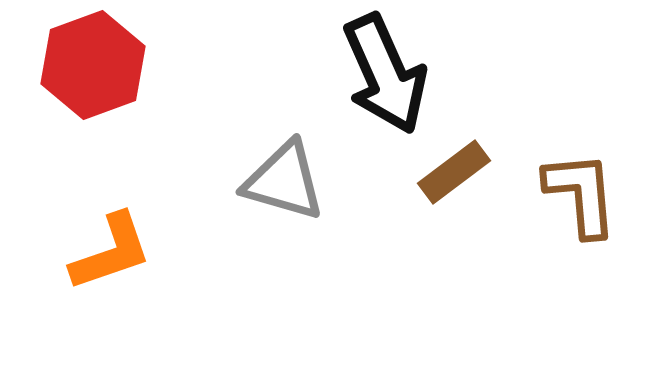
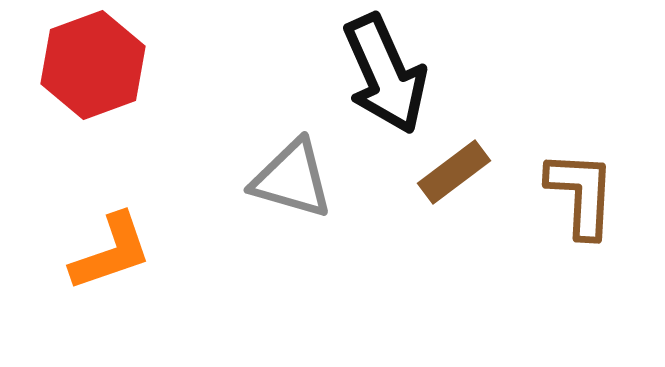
gray triangle: moved 8 px right, 2 px up
brown L-shape: rotated 8 degrees clockwise
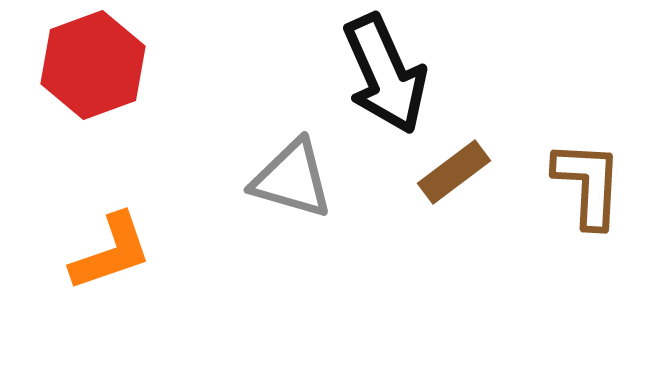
brown L-shape: moved 7 px right, 10 px up
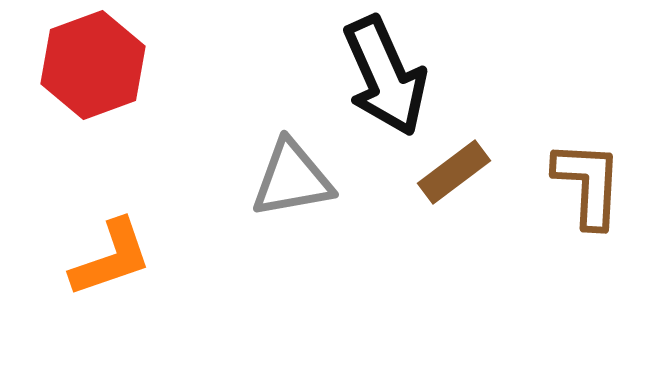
black arrow: moved 2 px down
gray triangle: rotated 26 degrees counterclockwise
orange L-shape: moved 6 px down
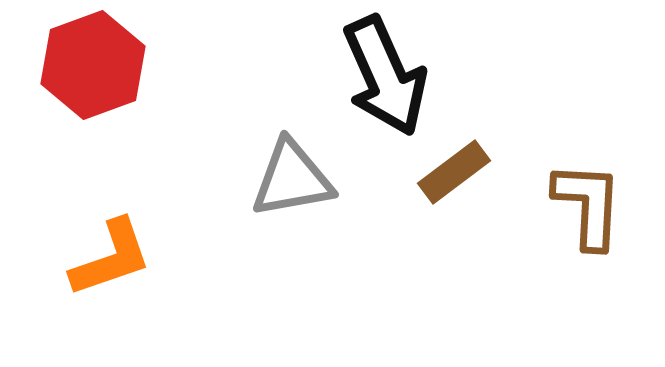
brown L-shape: moved 21 px down
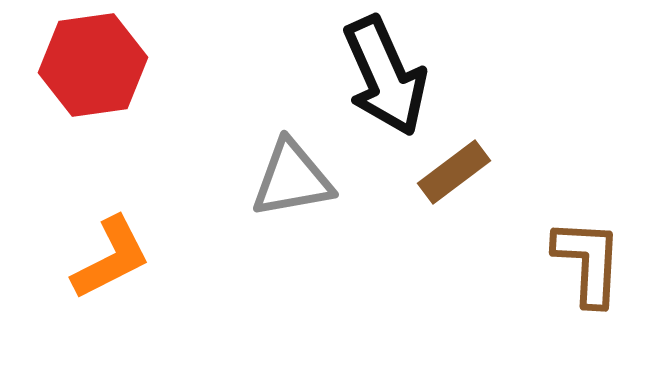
red hexagon: rotated 12 degrees clockwise
brown L-shape: moved 57 px down
orange L-shape: rotated 8 degrees counterclockwise
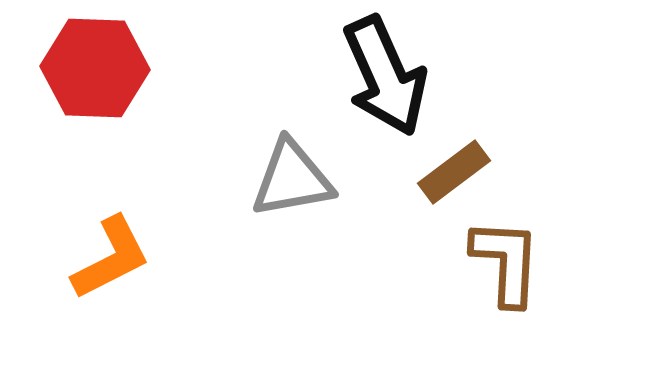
red hexagon: moved 2 px right, 3 px down; rotated 10 degrees clockwise
brown L-shape: moved 82 px left
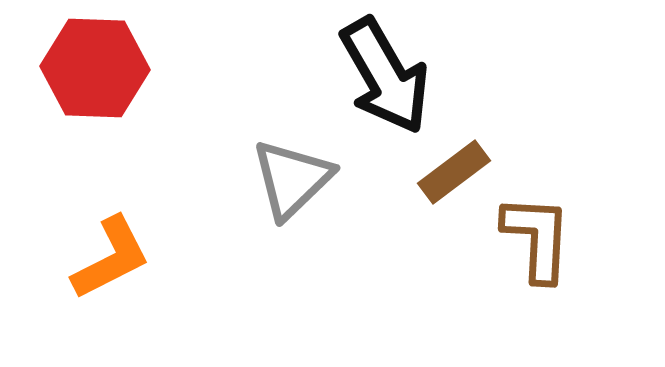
black arrow: rotated 6 degrees counterclockwise
gray triangle: rotated 34 degrees counterclockwise
brown L-shape: moved 31 px right, 24 px up
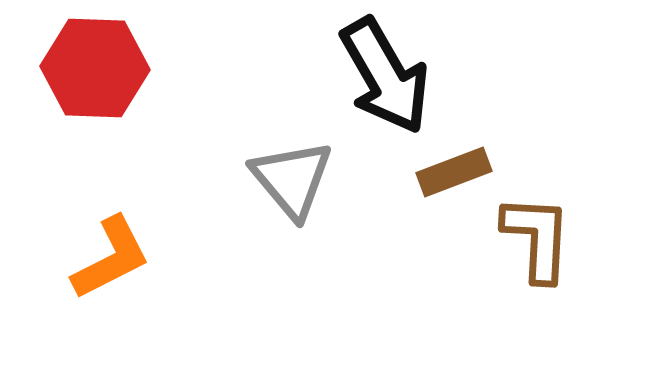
brown rectangle: rotated 16 degrees clockwise
gray triangle: rotated 26 degrees counterclockwise
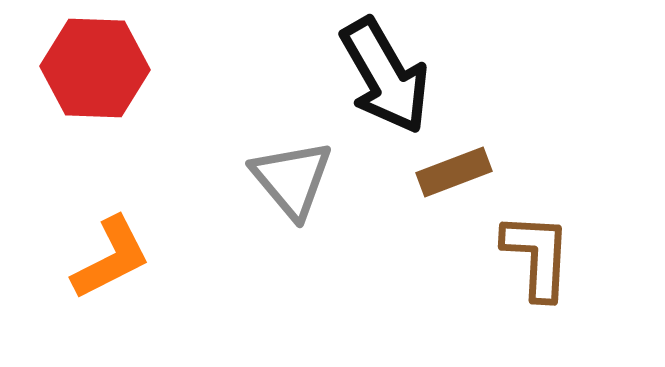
brown L-shape: moved 18 px down
